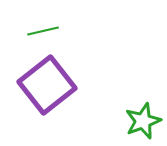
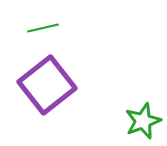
green line: moved 3 px up
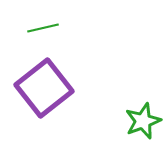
purple square: moved 3 px left, 3 px down
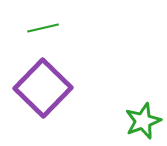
purple square: moved 1 px left; rotated 8 degrees counterclockwise
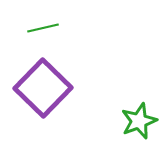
green star: moved 4 px left
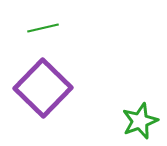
green star: moved 1 px right
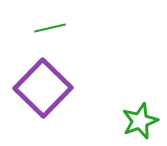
green line: moved 7 px right
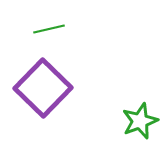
green line: moved 1 px left, 1 px down
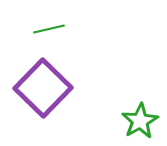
green star: rotated 9 degrees counterclockwise
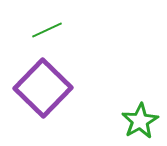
green line: moved 2 px left, 1 px down; rotated 12 degrees counterclockwise
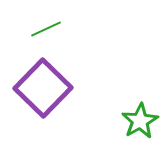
green line: moved 1 px left, 1 px up
